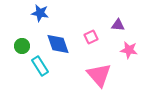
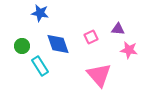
purple triangle: moved 4 px down
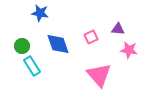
cyan rectangle: moved 8 px left
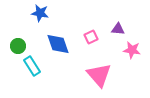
green circle: moved 4 px left
pink star: moved 3 px right
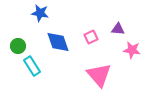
blue diamond: moved 2 px up
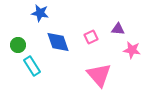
green circle: moved 1 px up
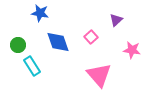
purple triangle: moved 2 px left, 9 px up; rotated 48 degrees counterclockwise
pink square: rotated 16 degrees counterclockwise
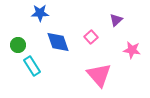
blue star: rotated 12 degrees counterclockwise
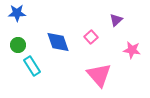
blue star: moved 23 px left
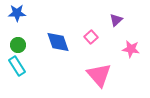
pink star: moved 1 px left, 1 px up
cyan rectangle: moved 15 px left
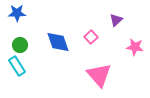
green circle: moved 2 px right
pink star: moved 4 px right, 2 px up
